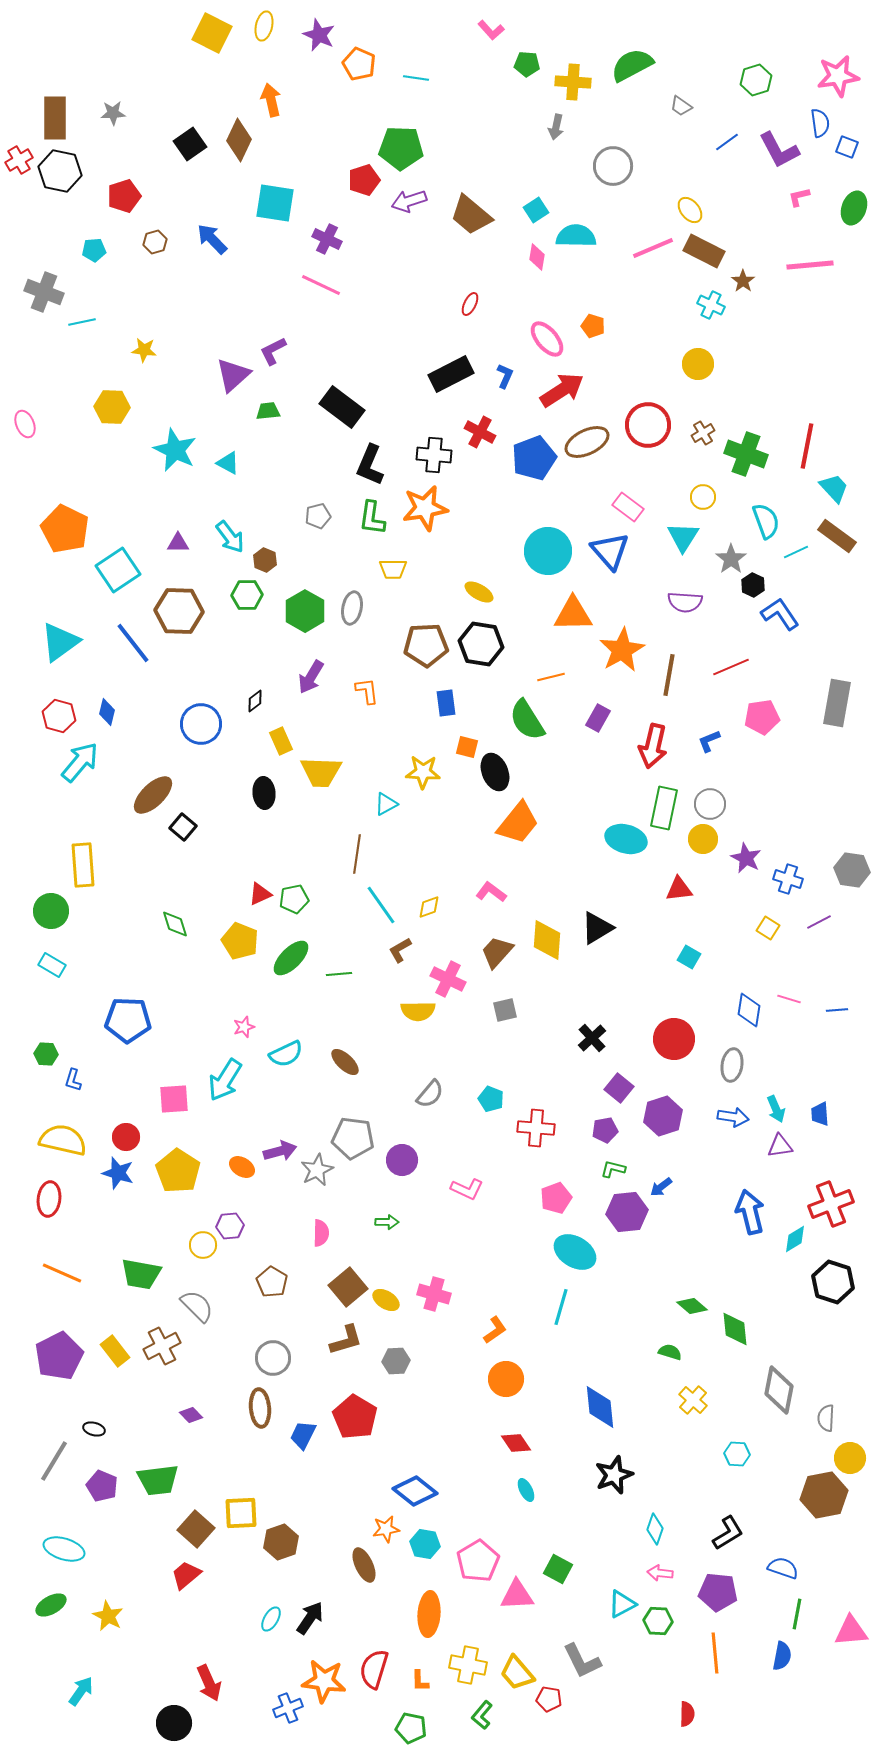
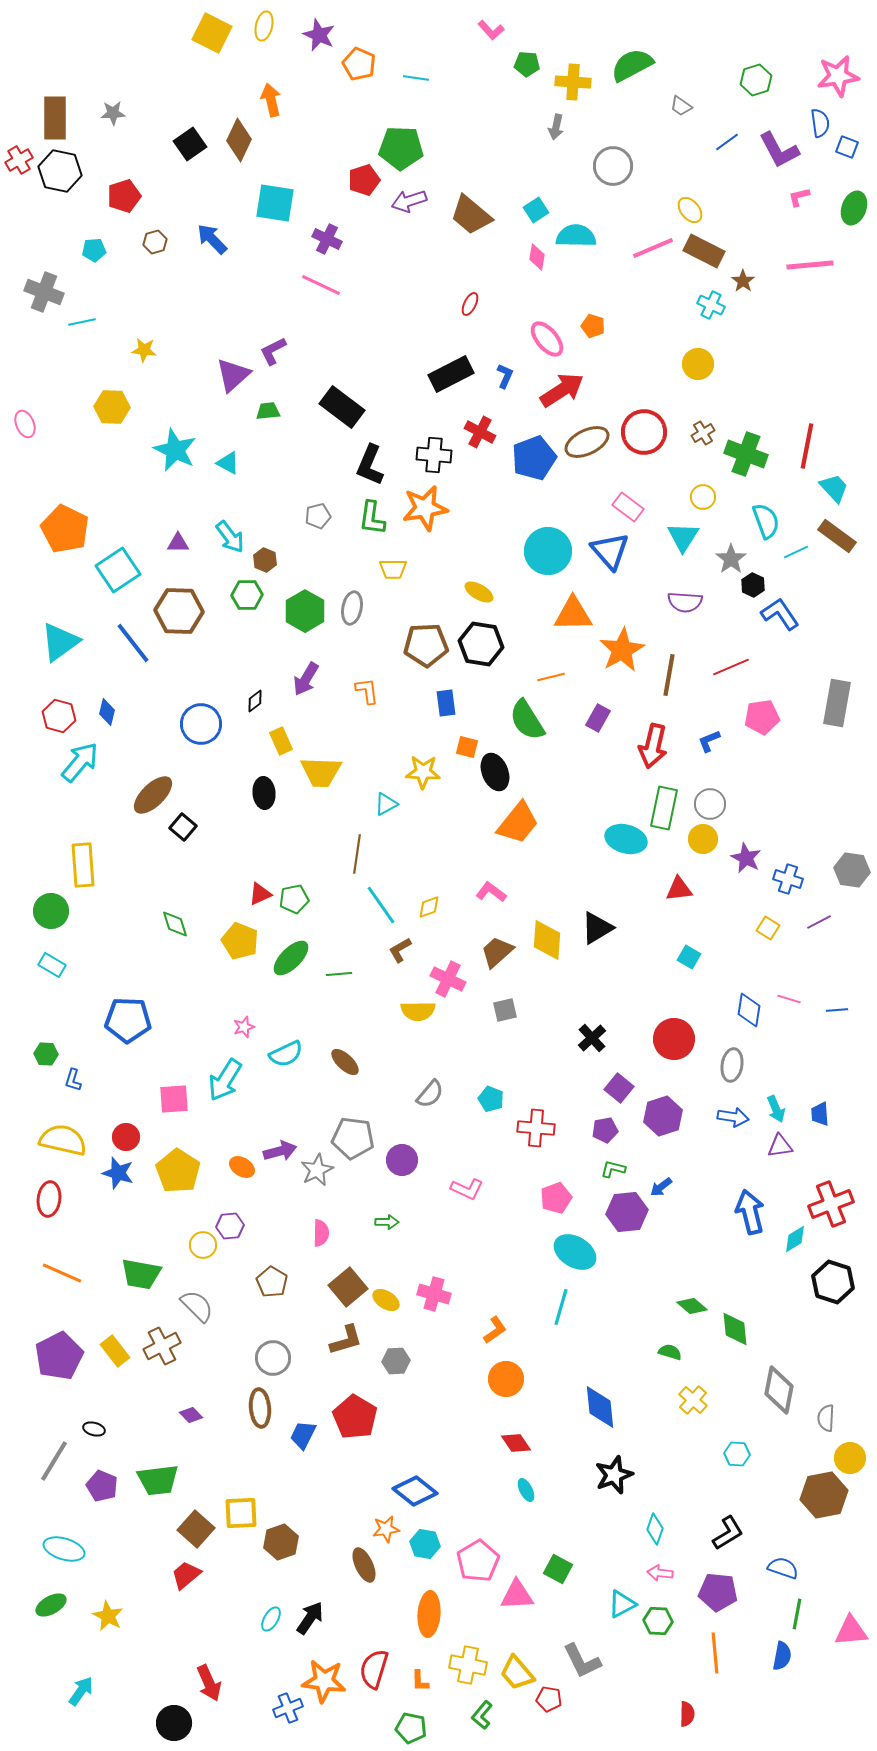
red circle at (648, 425): moved 4 px left, 7 px down
purple arrow at (311, 677): moved 5 px left, 2 px down
brown trapezoid at (497, 952): rotated 6 degrees clockwise
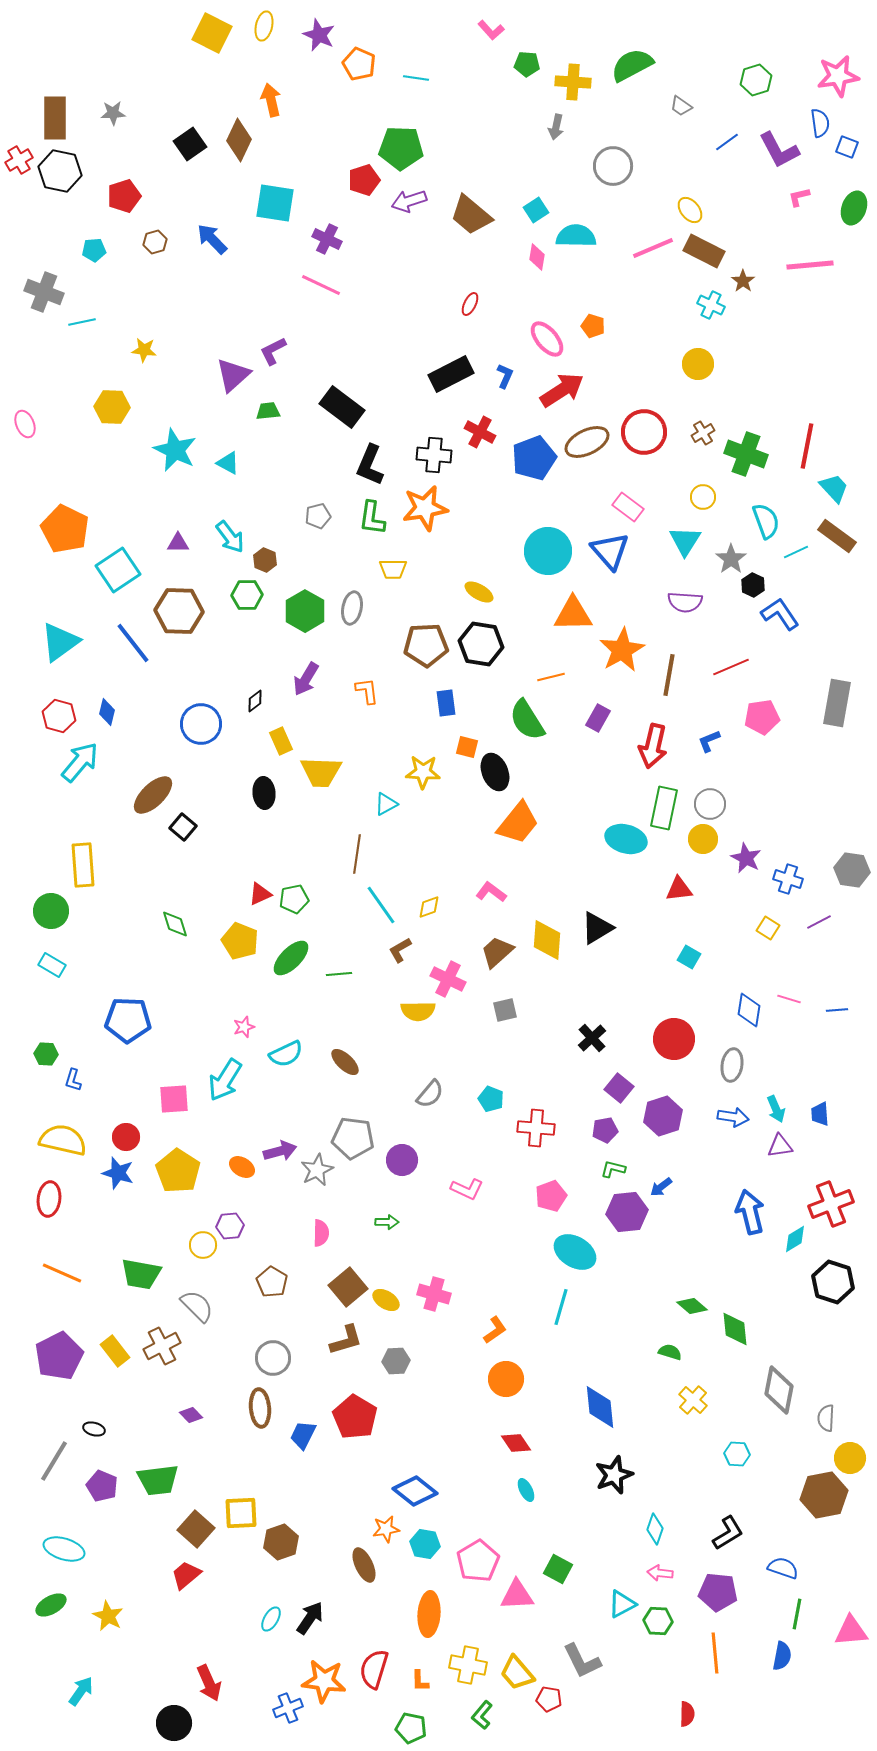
cyan triangle at (683, 537): moved 2 px right, 4 px down
pink pentagon at (556, 1198): moved 5 px left, 2 px up
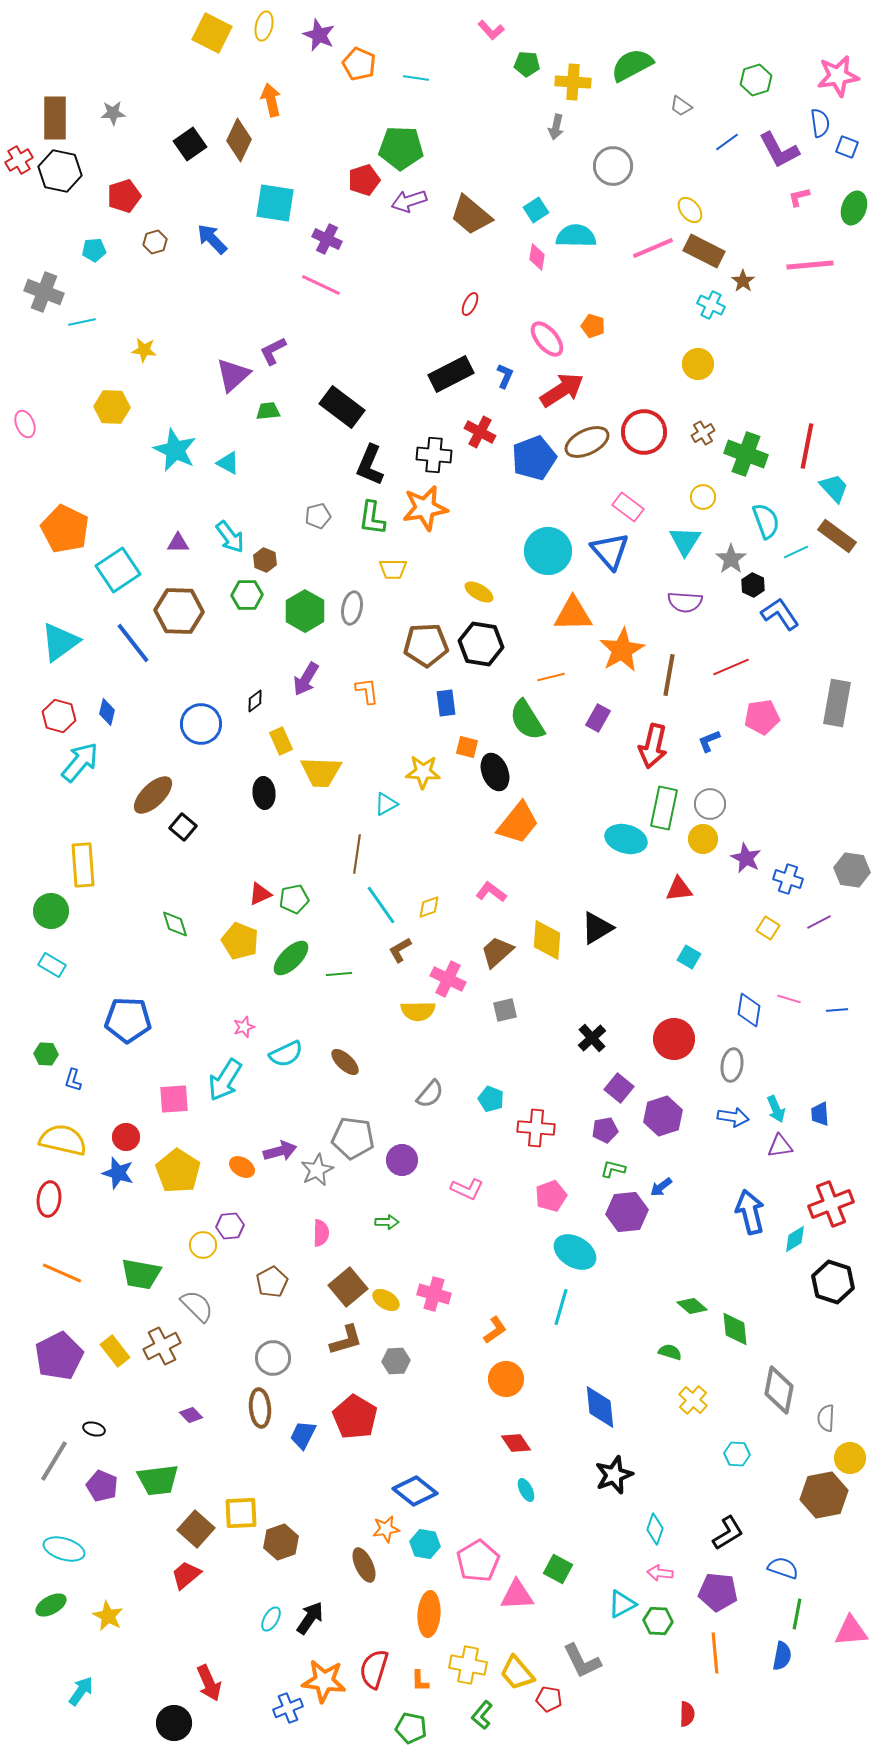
brown pentagon at (272, 1282): rotated 12 degrees clockwise
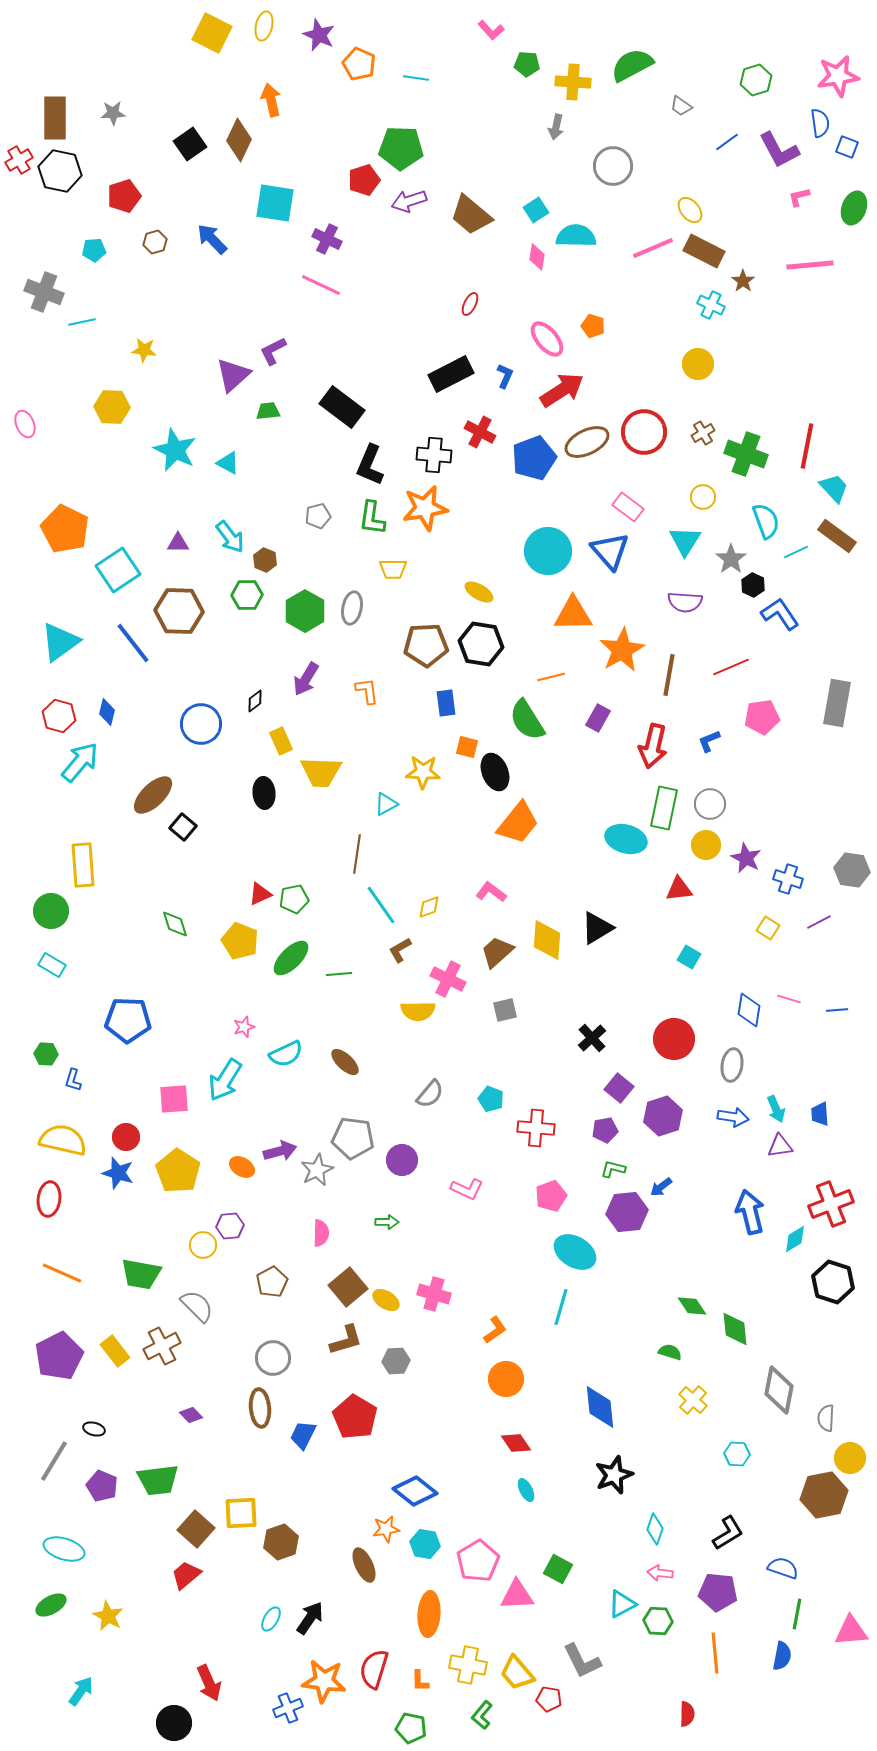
yellow circle at (703, 839): moved 3 px right, 6 px down
green diamond at (692, 1306): rotated 16 degrees clockwise
